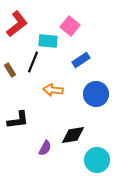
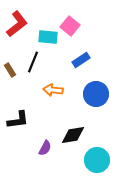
cyan rectangle: moved 4 px up
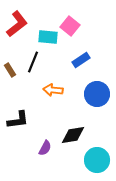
blue circle: moved 1 px right
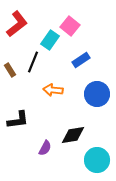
cyan rectangle: moved 2 px right, 3 px down; rotated 60 degrees counterclockwise
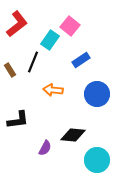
black diamond: rotated 15 degrees clockwise
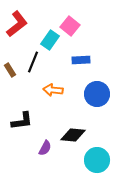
blue rectangle: rotated 30 degrees clockwise
black L-shape: moved 4 px right, 1 px down
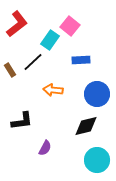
black line: rotated 25 degrees clockwise
black diamond: moved 13 px right, 9 px up; rotated 20 degrees counterclockwise
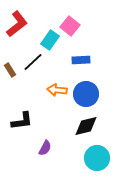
orange arrow: moved 4 px right
blue circle: moved 11 px left
cyan circle: moved 2 px up
